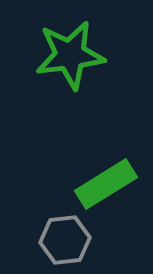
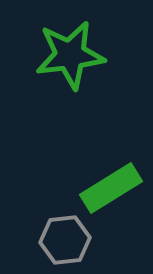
green rectangle: moved 5 px right, 4 px down
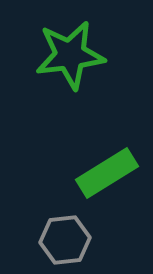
green rectangle: moved 4 px left, 15 px up
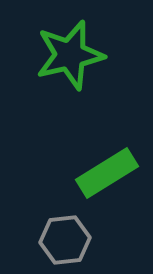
green star: rotated 6 degrees counterclockwise
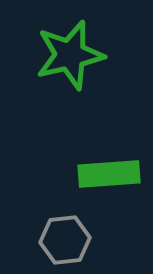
green rectangle: moved 2 px right, 1 px down; rotated 28 degrees clockwise
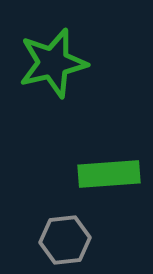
green star: moved 17 px left, 8 px down
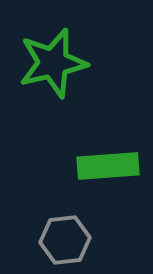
green rectangle: moved 1 px left, 8 px up
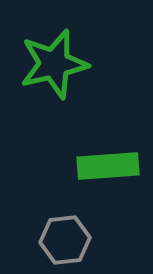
green star: moved 1 px right, 1 px down
